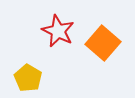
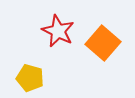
yellow pentagon: moved 2 px right; rotated 16 degrees counterclockwise
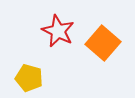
yellow pentagon: moved 1 px left
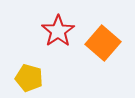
red star: rotated 12 degrees clockwise
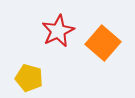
red star: rotated 8 degrees clockwise
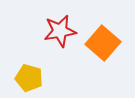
red star: moved 2 px right; rotated 16 degrees clockwise
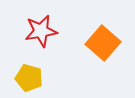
red star: moved 19 px left
